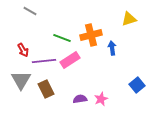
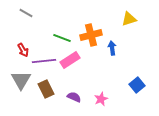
gray line: moved 4 px left, 2 px down
purple semicircle: moved 6 px left, 2 px up; rotated 32 degrees clockwise
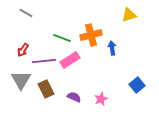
yellow triangle: moved 4 px up
red arrow: rotated 64 degrees clockwise
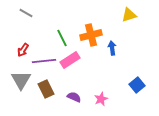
green line: rotated 42 degrees clockwise
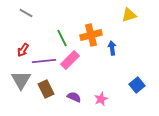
pink rectangle: rotated 12 degrees counterclockwise
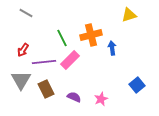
purple line: moved 1 px down
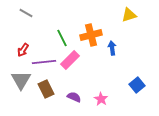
pink star: rotated 16 degrees counterclockwise
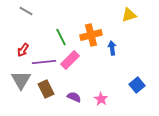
gray line: moved 2 px up
green line: moved 1 px left, 1 px up
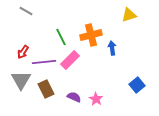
red arrow: moved 2 px down
pink star: moved 5 px left
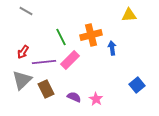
yellow triangle: rotated 14 degrees clockwise
gray triangle: moved 1 px right; rotated 15 degrees clockwise
